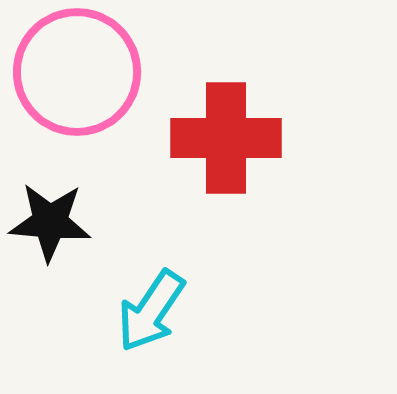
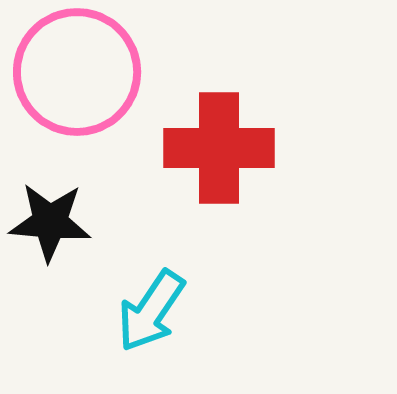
red cross: moved 7 px left, 10 px down
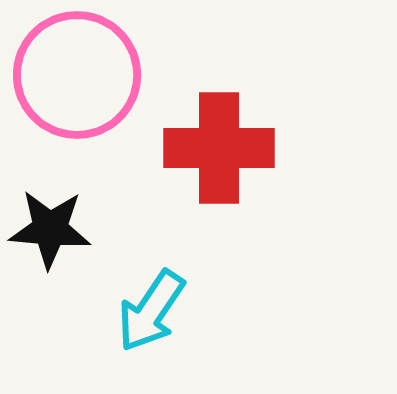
pink circle: moved 3 px down
black star: moved 7 px down
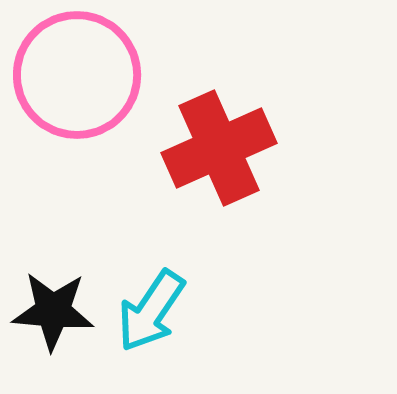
red cross: rotated 24 degrees counterclockwise
black star: moved 3 px right, 82 px down
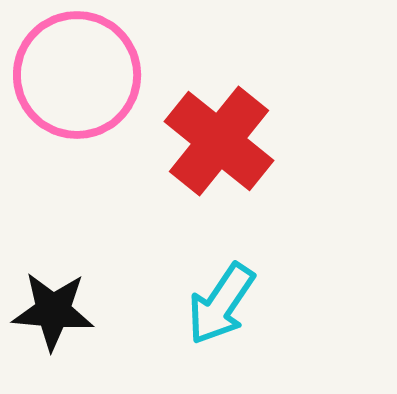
red cross: moved 7 px up; rotated 27 degrees counterclockwise
cyan arrow: moved 70 px right, 7 px up
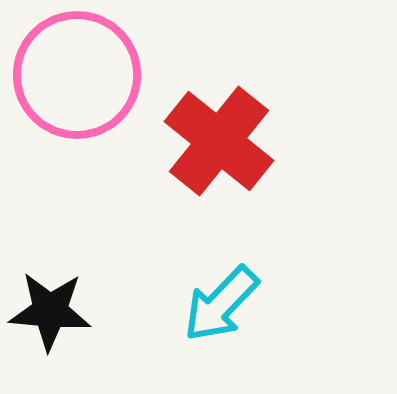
cyan arrow: rotated 10 degrees clockwise
black star: moved 3 px left
